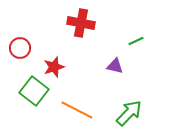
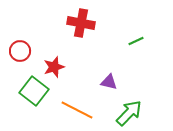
red circle: moved 3 px down
purple triangle: moved 6 px left, 16 px down
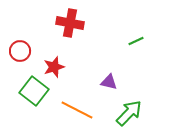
red cross: moved 11 px left
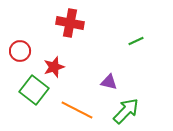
green square: moved 1 px up
green arrow: moved 3 px left, 2 px up
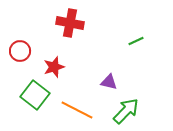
green square: moved 1 px right, 5 px down
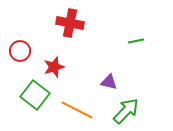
green line: rotated 14 degrees clockwise
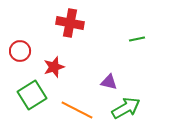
green line: moved 1 px right, 2 px up
green square: moved 3 px left; rotated 20 degrees clockwise
green arrow: moved 3 px up; rotated 16 degrees clockwise
